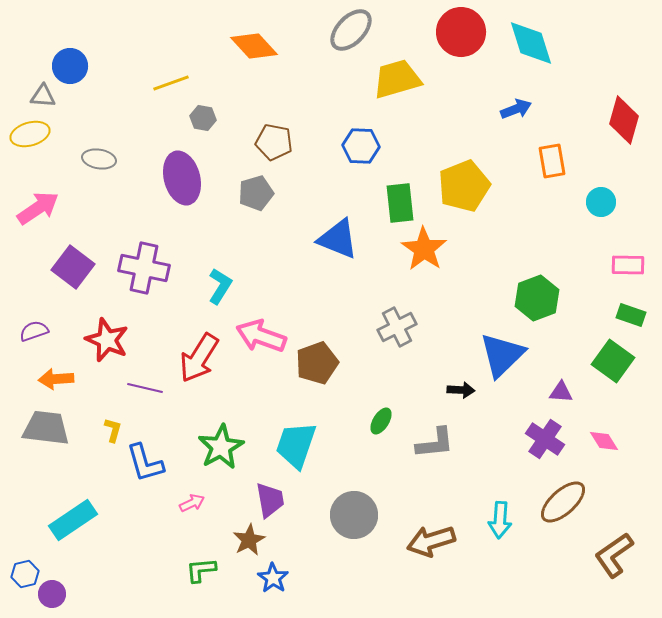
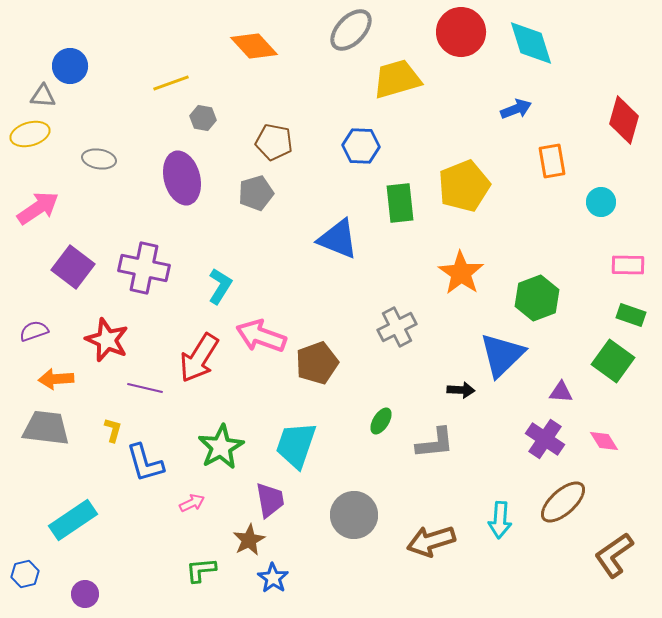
orange star at (424, 249): moved 37 px right, 24 px down
purple circle at (52, 594): moved 33 px right
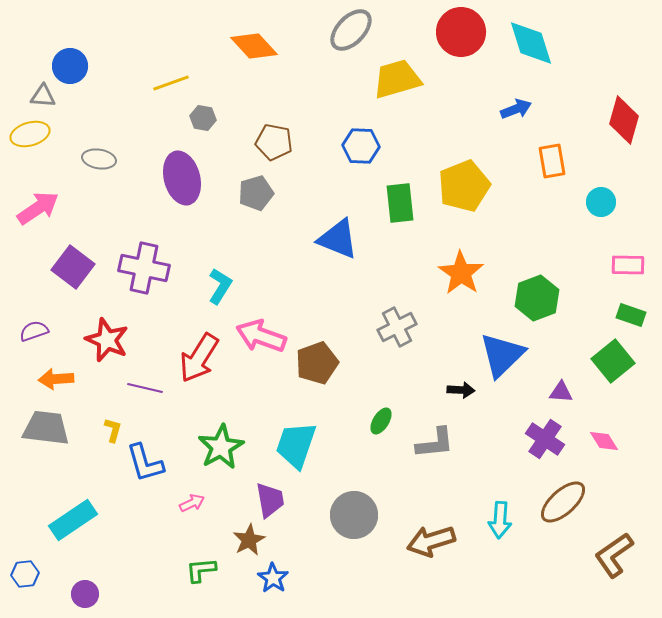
green square at (613, 361): rotated 15 degrees clockwise
blue hexagon at (25, 574): rotated 8 degrees clockwise
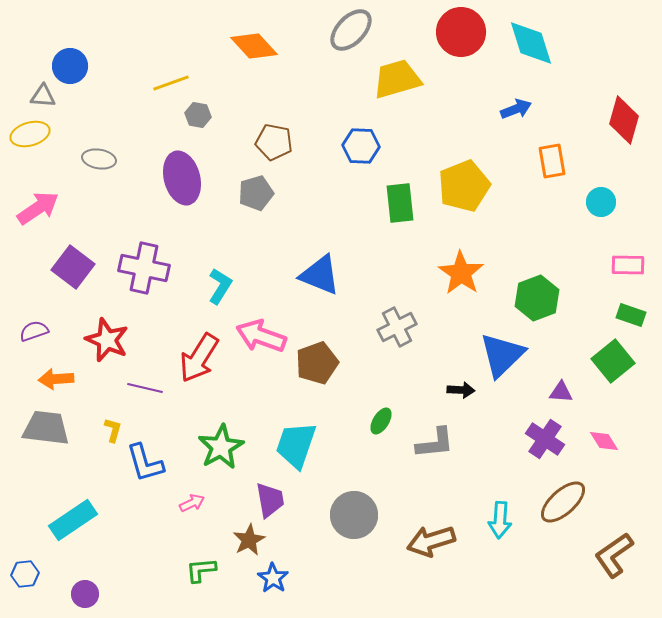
gray hexagon at (203, 118): moved 5 px left, 3 px up
blue triangle at (338, 239): moved 18 px left, 36 px down
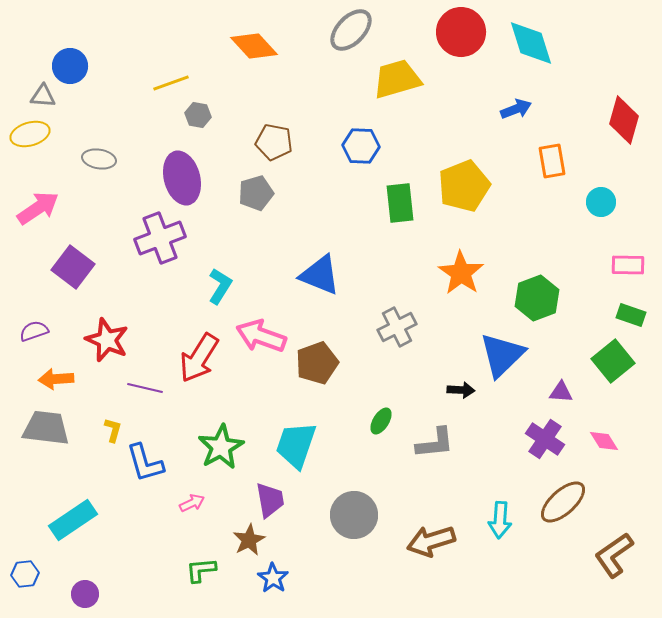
purple cross at (144, 268): moved 16 px right, 30 px up; rotated 33 degrees counterclockwise
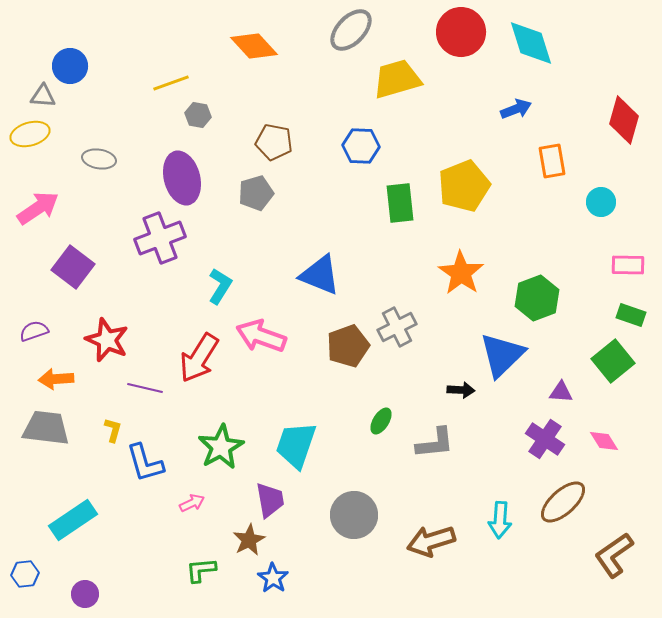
brown pentagon at (317, 363): moved 31 px right, 17 px up
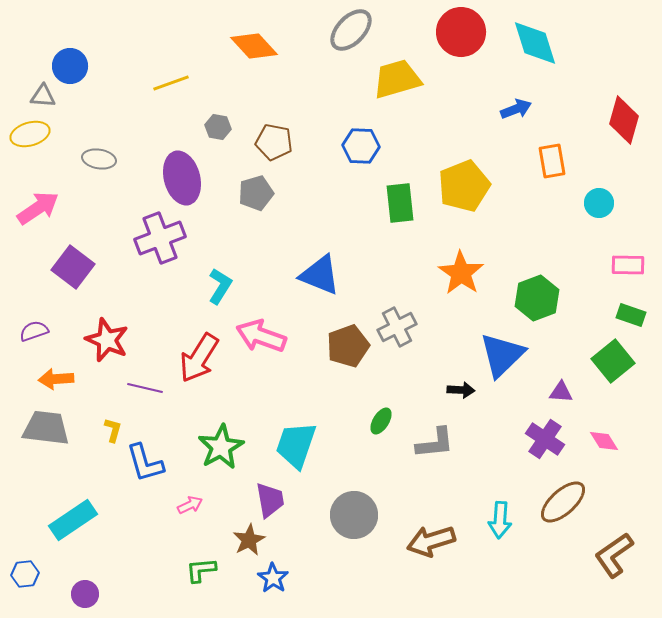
cyan diamond at (531, 43): moved 4 px right
gray hexagon at (198, 115): moved 20 px right, 12 px down
cyan circle at (601, 202): moved 2 px left, 1 px down
pink arrow at (192, 503): moved 2 px left, 2 px down
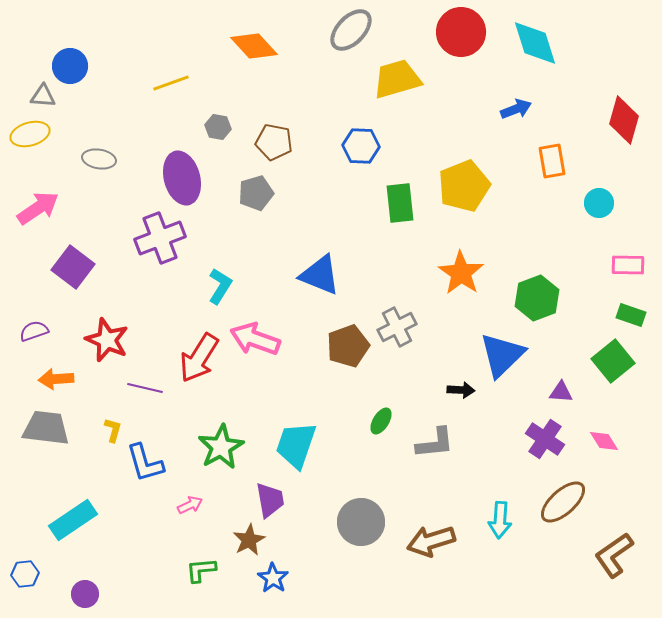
pink arrow at (261, 336): moved 6 px left, 3 px down
gray circle at (354, 515): moved 7 px right, 7 px down
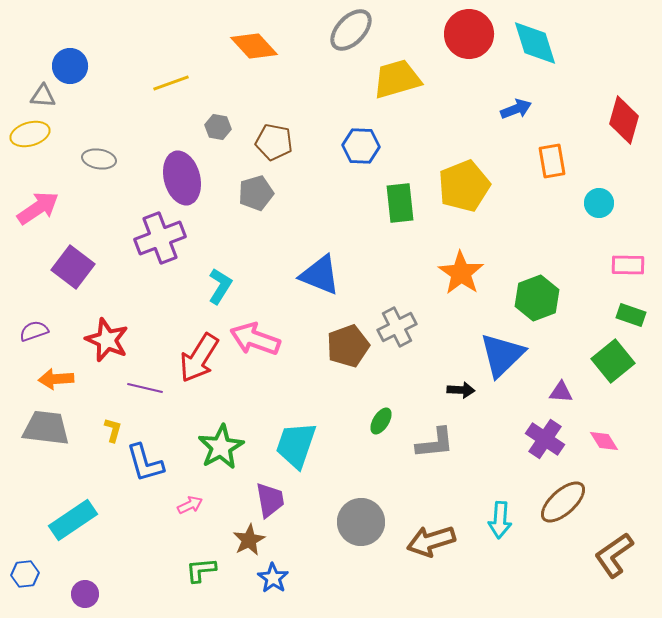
red circle at (461, 32): moved 8 px right, 2 px down
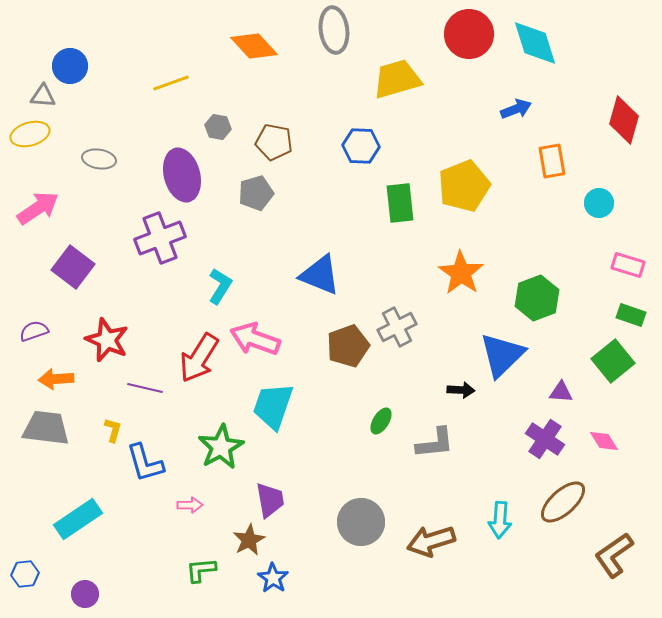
gray ellipse at (351, 30): moved 17 px left; rotated 51 degrees counterclockwise
purple ellipse at (182, 178): moved 3 px up
pink rectangle at (628, 265): rotated 16 degrees clockwise
cyan trapezoid at (296, 445): moved 23 px left, 39 px up
pink arrow at (190, 505): rotated 25 degrees clockwise
cyan rectangle at (73, 520): moved 5 px right, 1 px up
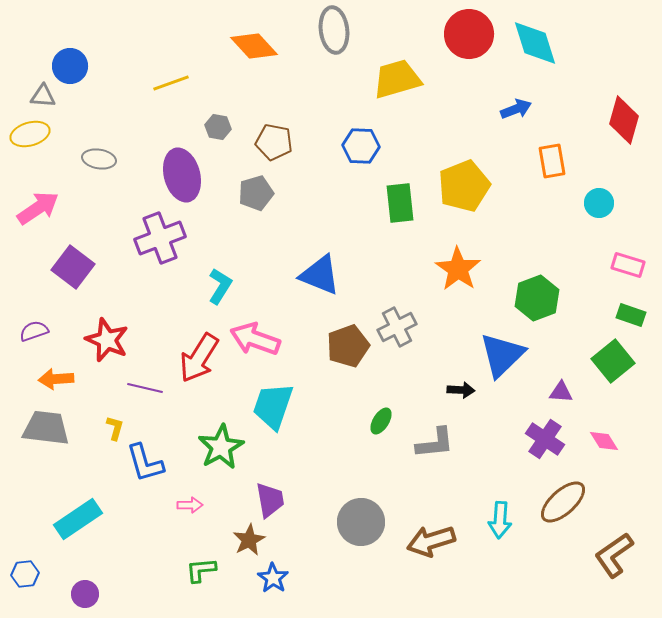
orange star at (461, 273): moved 3 px left, 4 px up
yellow L-shape at (113, 430): moved 2 px right, 2 px up
